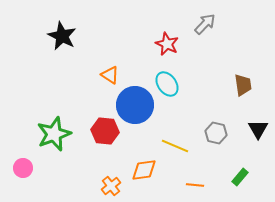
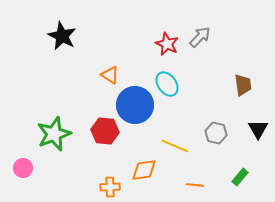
gray arrow: moved 5 px left, 13 px down
orange cross: moved 1 px left, 1 px down; rotated 36 degrees clockwise
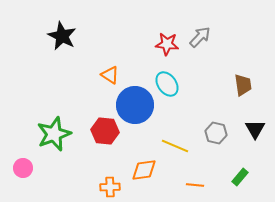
red star: rotated 20 degrees counterclockwise
black triangle: moved 3 px left
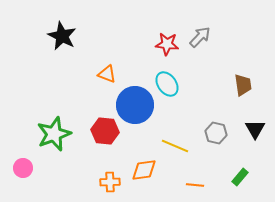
orange triangle: moved 3 px left, 1 px up; rotated 12 degrees counterclockwise
orange cross: moved 5 px up
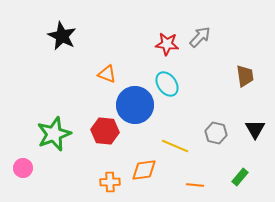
brown trapezoid: moved 2 px right, 9 px up
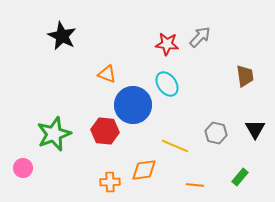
blue circle: moved 2 px left
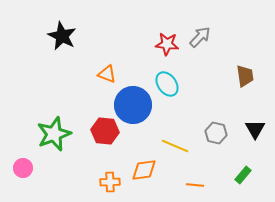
green rectangle: moved 3 px right, 2 px up
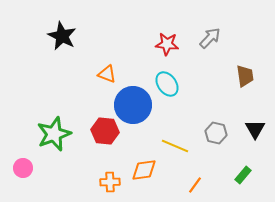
gray arrow: moved 10 px right, 1 px down
orange line: rotated 60 degrees counterclockwise
